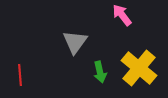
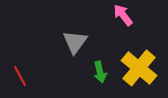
pink arrow: moved 1 px right
red line: moved 1 px down; rotated 25 degrees counterclockwise
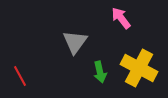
pink arrow: moved 2 px left, 3 px down
yellow cross: rotated 12 degrees counterclockwise
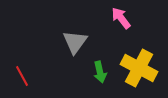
red line: moved 2 px right
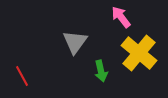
pink arrow: moved 1 px up
yellow cross: moved 15 px up; rotated 12 degrees clockwise
green arrow: moved 1 px right, 1 px up
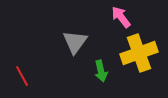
yellow cross: rotated 30 degrees clockwise
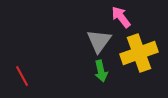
gray triangle: moved 24 px right, 1 px up
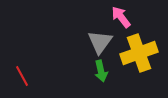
gray triangle: moved 1 px right, 1 px down
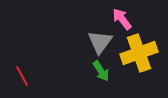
pink arrow: moved 1 px right, 2 px down
green arrow: rotated 20 degrees counterclockwise
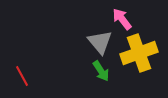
gray triangle: rotated 16 degrees counterclockwise
